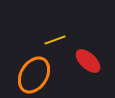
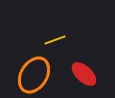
red ellipse: moved 4 px left, 13 px down
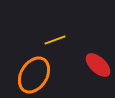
red ellipse: moved 14 px right, 9 px up
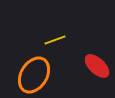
red ellipse: moved 1 px left, 1 px down
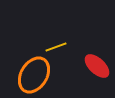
yellow line: moved 1 px right, 7 px down
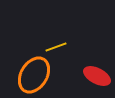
red ellipse: moved 10 px down; rotated 16 degrees counterclockwise
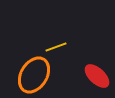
red ellipse: rotated 16 degrees clockwise
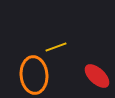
orange ellipse: rotated 36 degrees counterclockwise
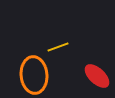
yellow line: moved 2 px right
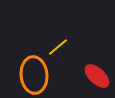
yellow line: rotated 20 degrees counterclockwise
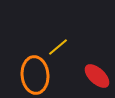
orange ellipse: moved 1 px right
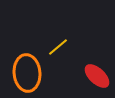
orange ellipse: moved 8 px left, 2 px up
